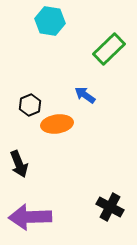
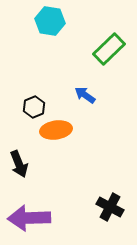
black hexagon: moved 4 px right, 2 px down
orange ellipse: moved 1 px left, 6 px down
purple arrow: moved 1 px left, 1 px down
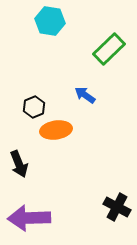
black cross: moved 7 px right
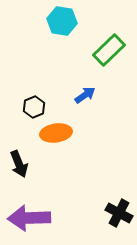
cyan hexagon: moved 12 px right
green rectangle: moved 1 px down
blue arrow: rotated 110 degrees clockwise
orange ellipse: moved 3 px down
black cross: moved 2 px right, 6 px down
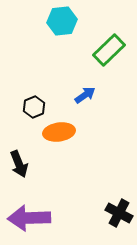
cyan hexagon: rotated 16 degrees counterclockwise
orange ellipse: moved 3 px right, 1 px up
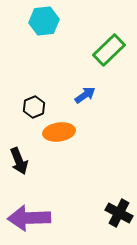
cyan hexagon: moved 18 px left
black arrow: moved 3 px up
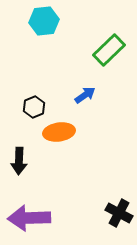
black arrow: rotated 24 degrees clockwise
